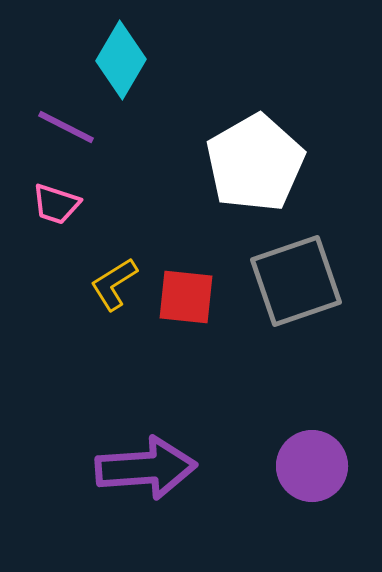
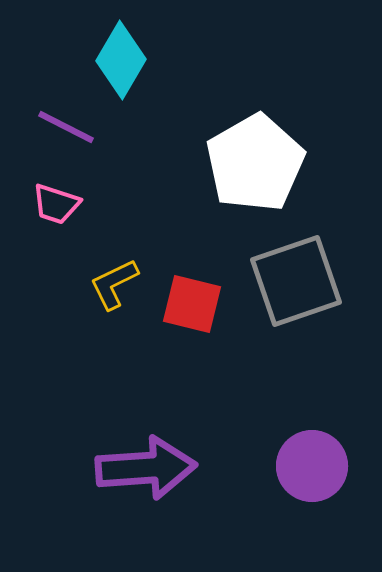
yellow L-shape: rotated 6 degrees clockwise
red square: moved 6 px right, 7 px down; rotated 8 degrees clockwise
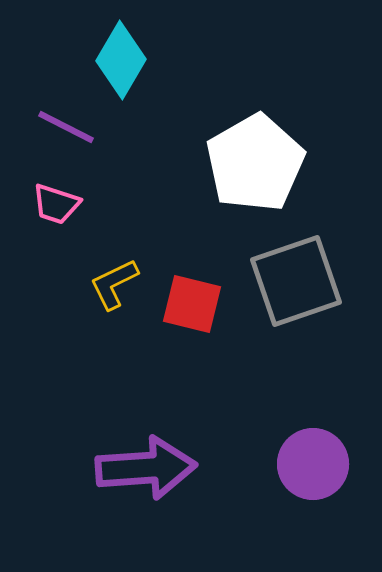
purple circle: moved 1 px right, 2 px up
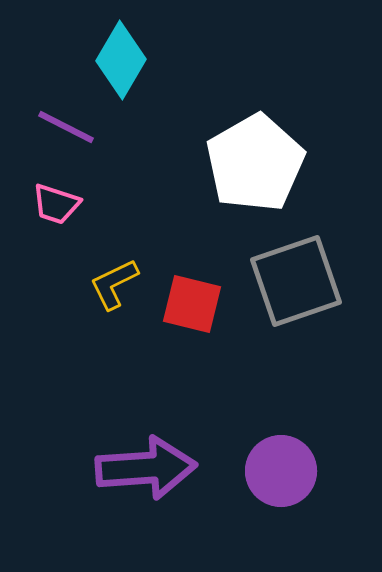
purple circle: moved 32 px left, 7 px down
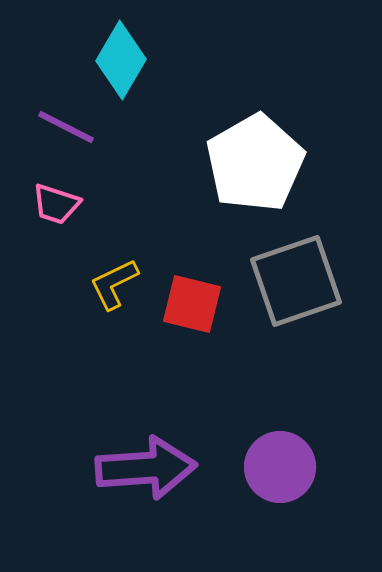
purple circle: moved 1 px left, 4 px up
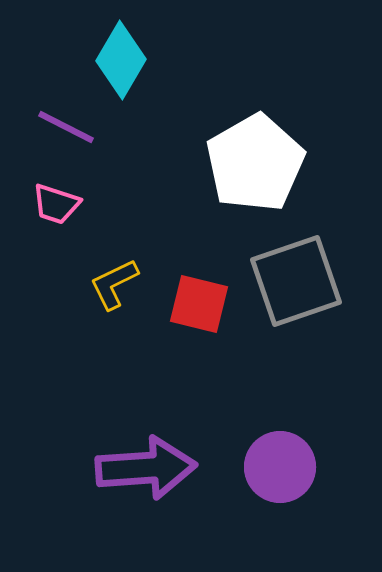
red square: moved 7 px right
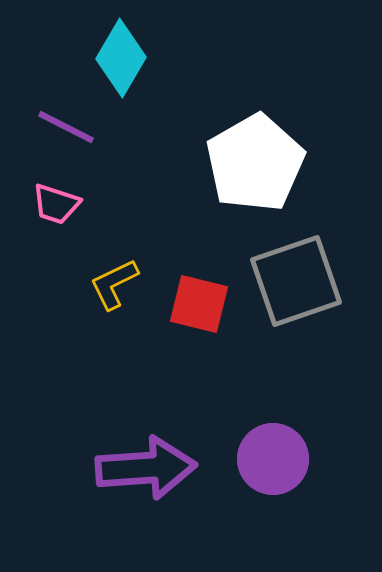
cyan diamond: moved 2 px up
purple circle: moved 7 px left, 8 px up
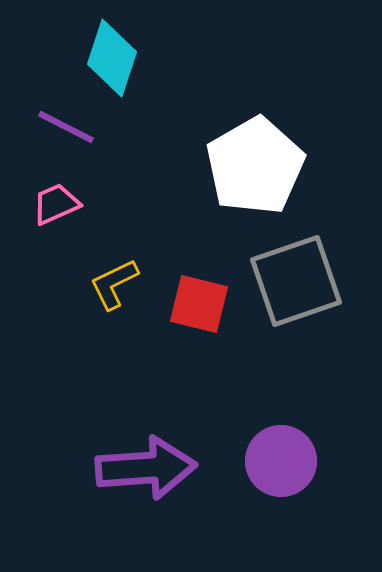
cyan diamond: moved 9 px left; rotated 12 degrees counterclockwise
white pentagon: moved 3 px down
pink trapezoid: rotated 138 degrees clockwise
purple circle: moved 8 px right, 2 px down
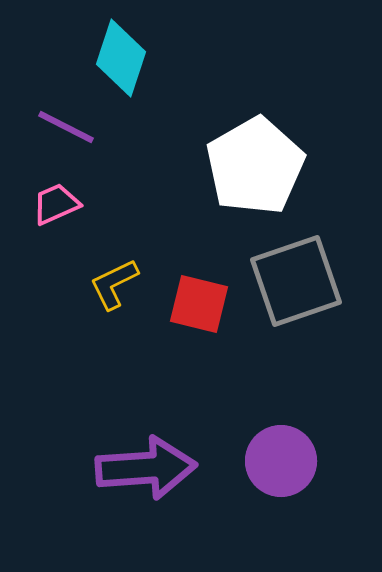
cyan diamond: moved 9 px right
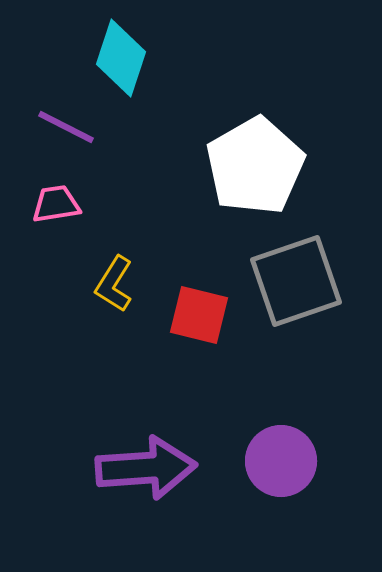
pink trapezoid: rotated 15 degrees clockwise
yellow L-shape: rotated 32 degrees counterclockwise
red square: moved 11 px down
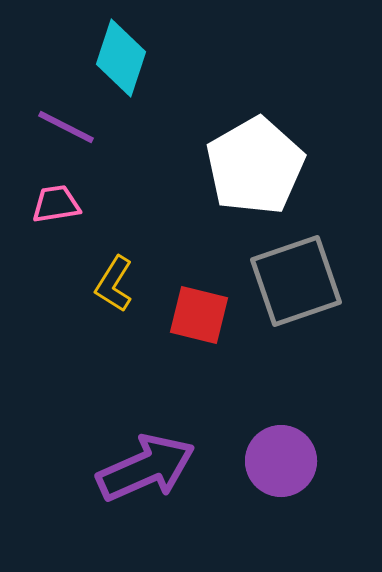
purple arrow: rotated 20 degrees counterclockwise
